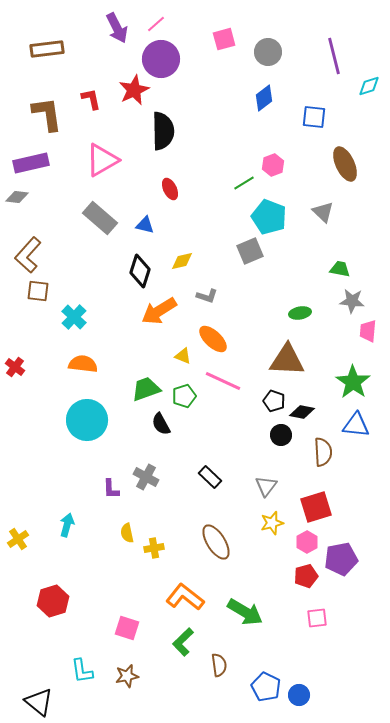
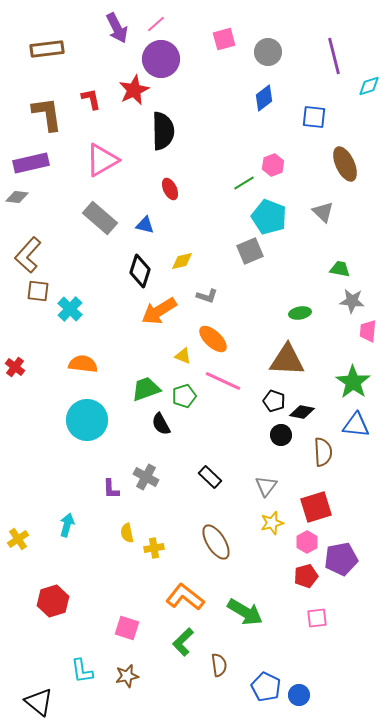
cyan cross at (74, 317): moved 4 px left, 8 px up
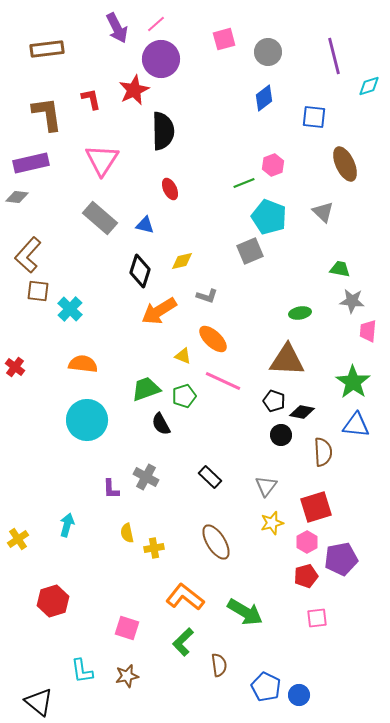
pink triangle at (102, 160): rotated 27 degrees counterclockwise
green line at (244, 183): rotated 10 degrees clockwise
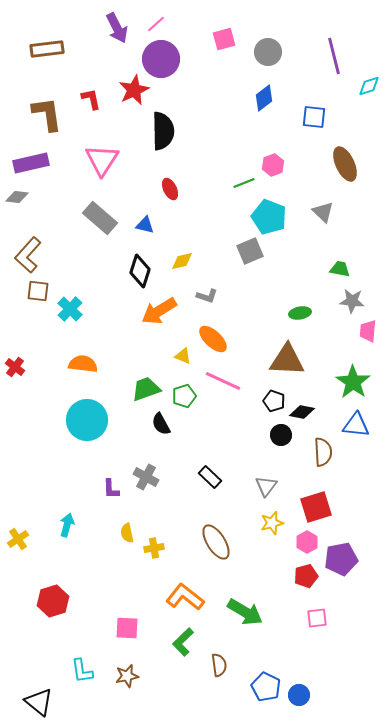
pink square at (127, 628): rotated 15 degrees counterclockwise
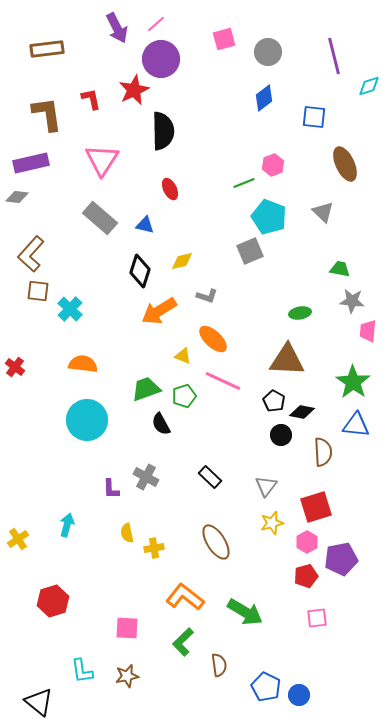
brown L-shape at (28, 255): moved 3 px right, 1 px up
black pentagon at (274, 401): rotated 10 degrees clockwise
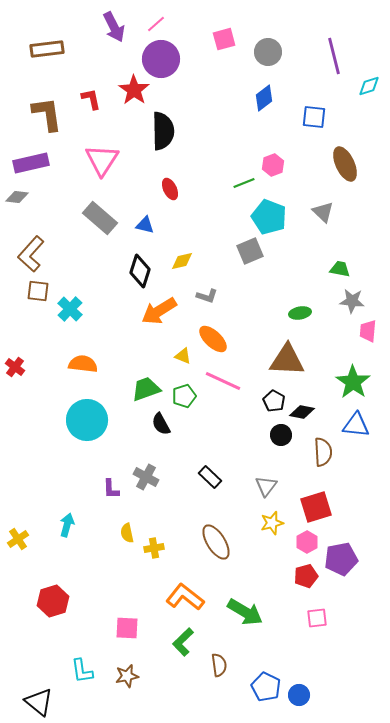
purple arrow at (117, 28): moved 3 px left, 1 px up
red star at (134, 90): rotated 12 degrees counterclockwise
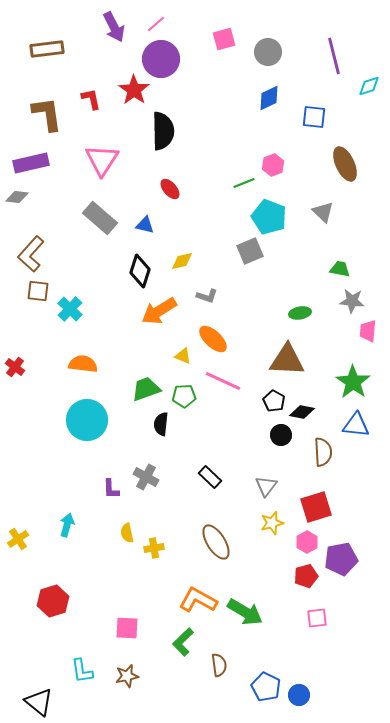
blue diamond at (264, 98): moved 5 px right; rotated 12 degrees clockwise
red ellipse at (170, 189): rotated 15 degrees counterclockwise
green pentagon at (184, 396): rotated 15 degrees clockwise
black semicircle at (161, 424): rotated 35 degrees clockwise
orange L-shape at (185, 597): moved 13 px right, 3 px down; rotated 9 degrees counterclockwise
